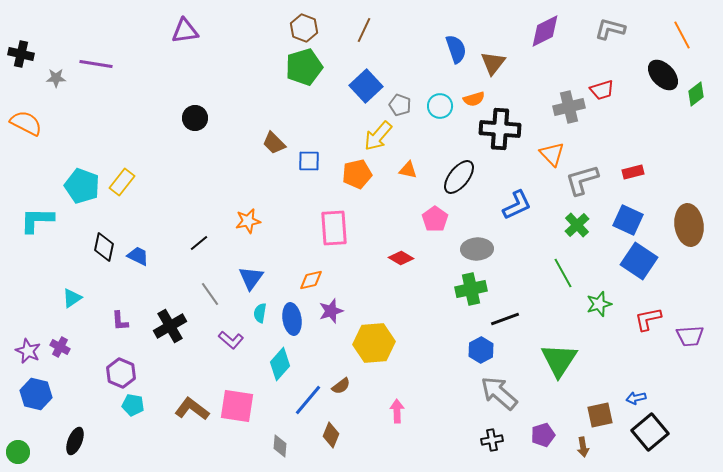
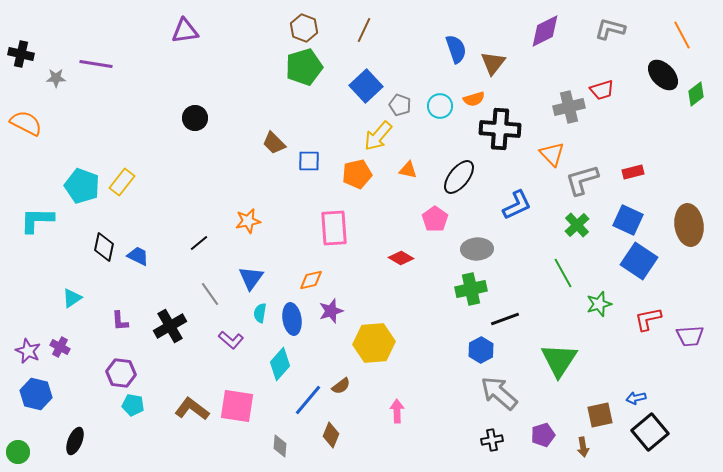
purple hexagon at (121, 373): rotated 16 degrees counterclockwise
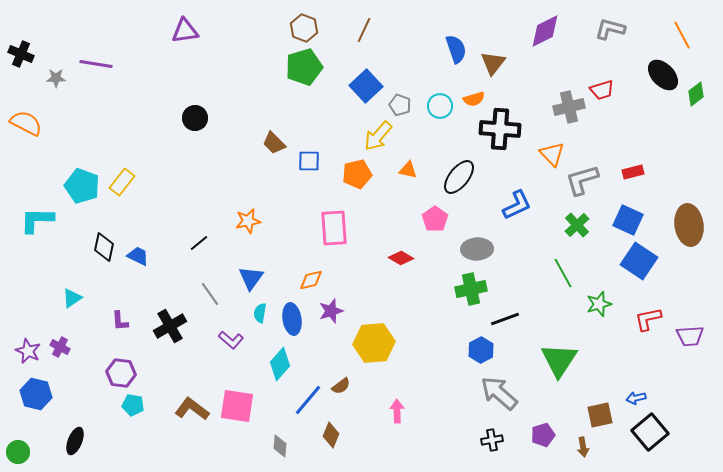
black cross at (21, 54): rotated 10 degrees clockwise
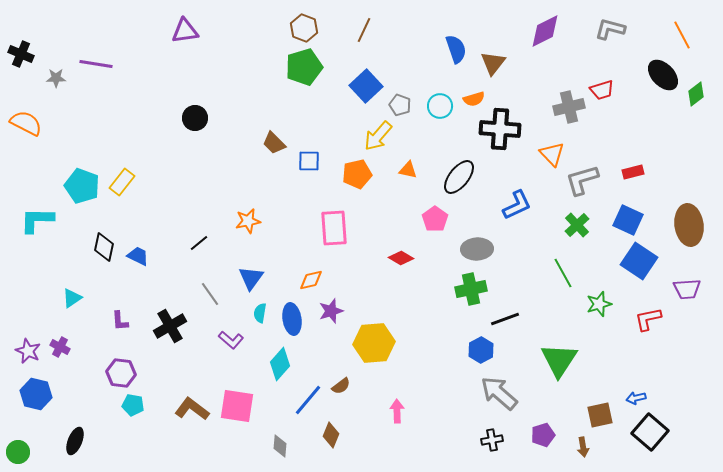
purple trapezoid at (690, 336): moved 3 px left, 47 px up
black square at (650, 432): rotated 9 degrees counterclockwise
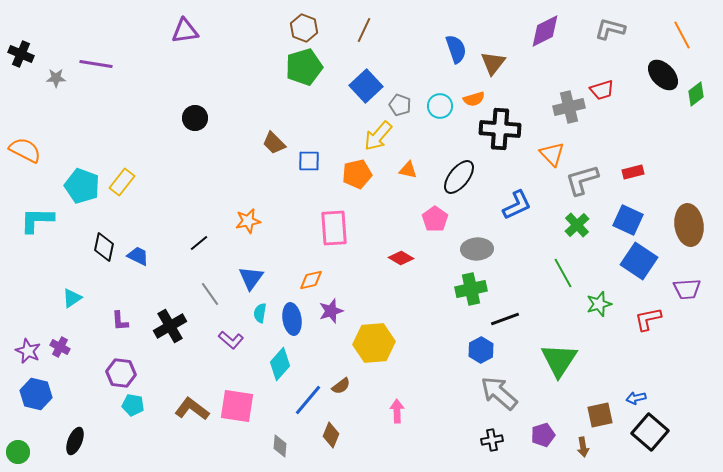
orange semicircle at (26, 123): moved 1 px left, 27 px down
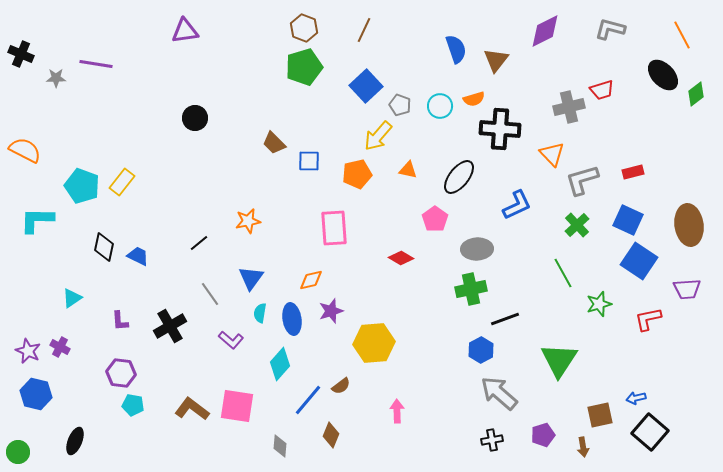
brown triangle at (493, 63): moved 3 px right, 3 px up
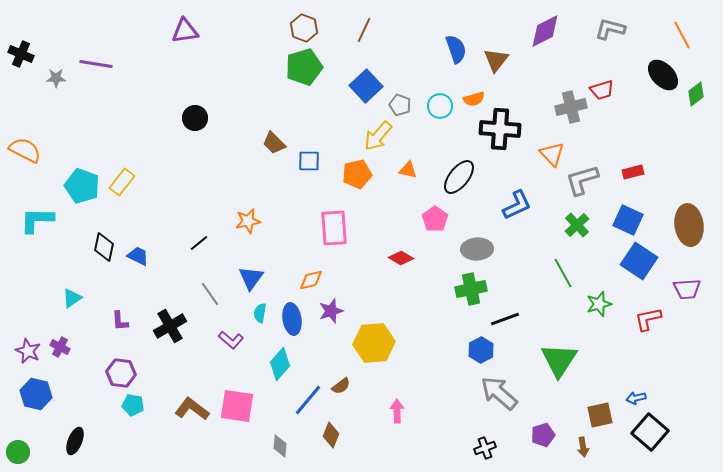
gray cross at (569, 107): moved 2 px right
black cross at (492, 440): moved 7 px left, 8 px down; rotated 10 degrees counterclockwise
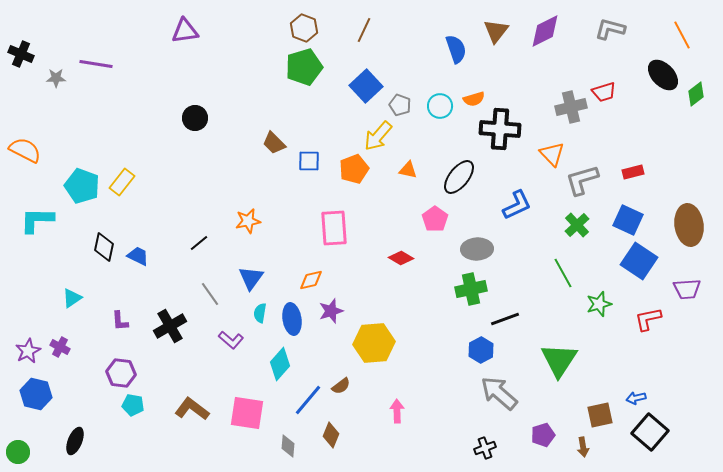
brown triangle at (496, 60): moved 29 px up
red trapezoid at (602, 90): moved 2 px right, 2 px down
orange pentagon at (357, 174): moved 3 px left, 5 px up; rotated 8 degrees counterclockwise
purple star at (28, 351): rotated 20 degrees clockwise
pink square at (237, 406): moved 10 px right, 7 px down
gray diamond at (280, 446): moved 8 px right
